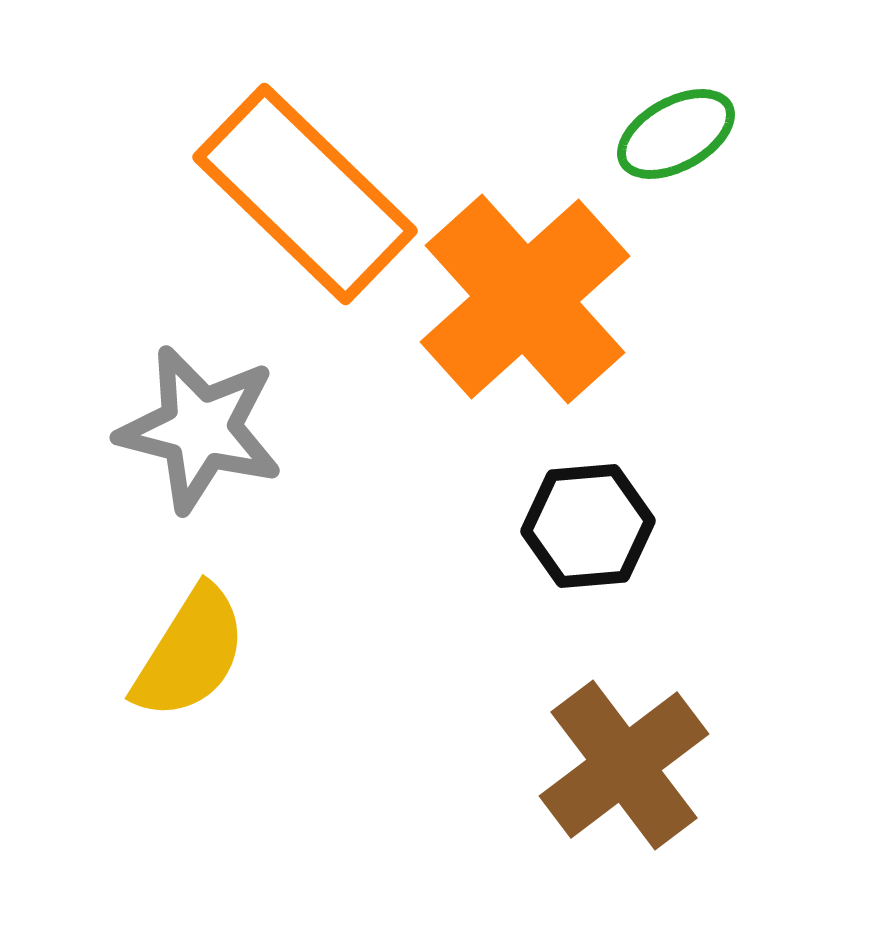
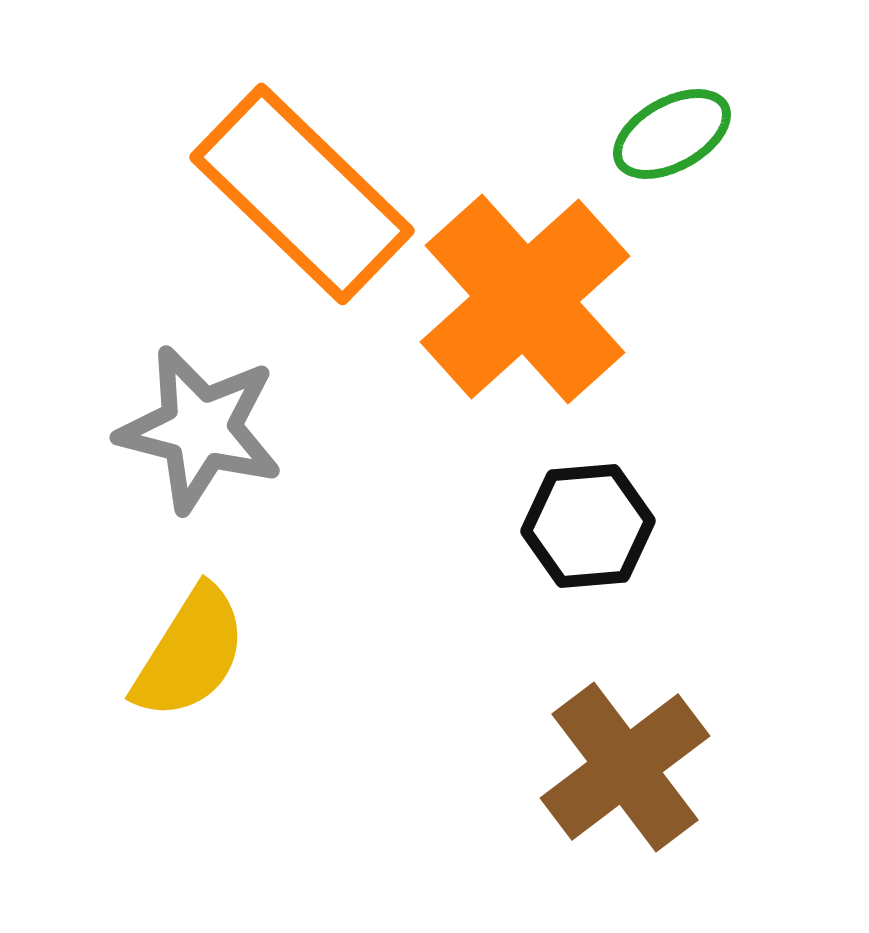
green ellipse: moved 4 px left
orange rectangle: moved 3 px left
brown cross: moved 1 px right, 2 px down
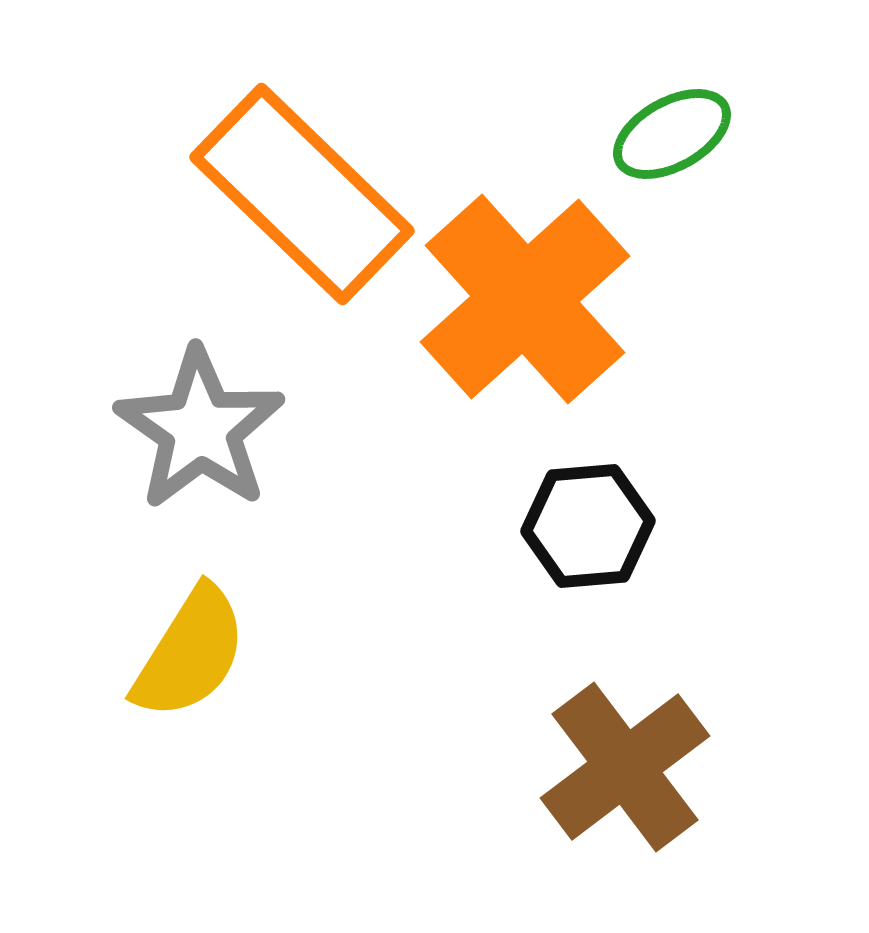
gray star: rotated 21 degrees clockwise
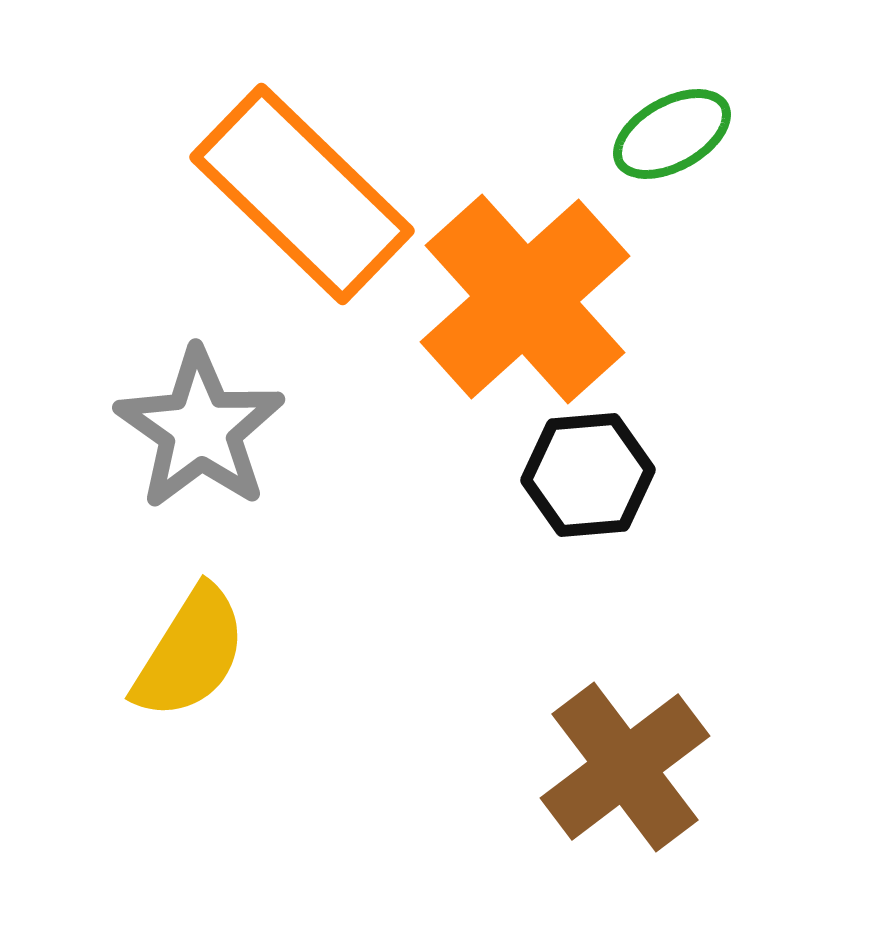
black hexagon: moved 51 px up
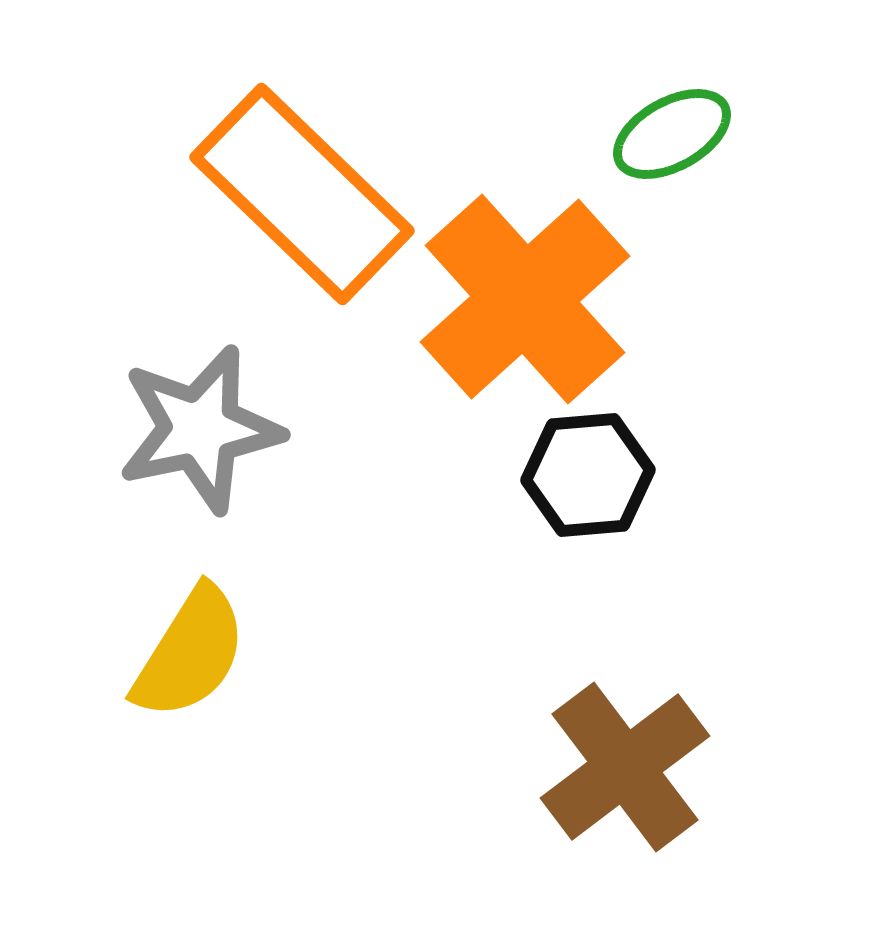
gray star: rotated 25 degrees clockwise
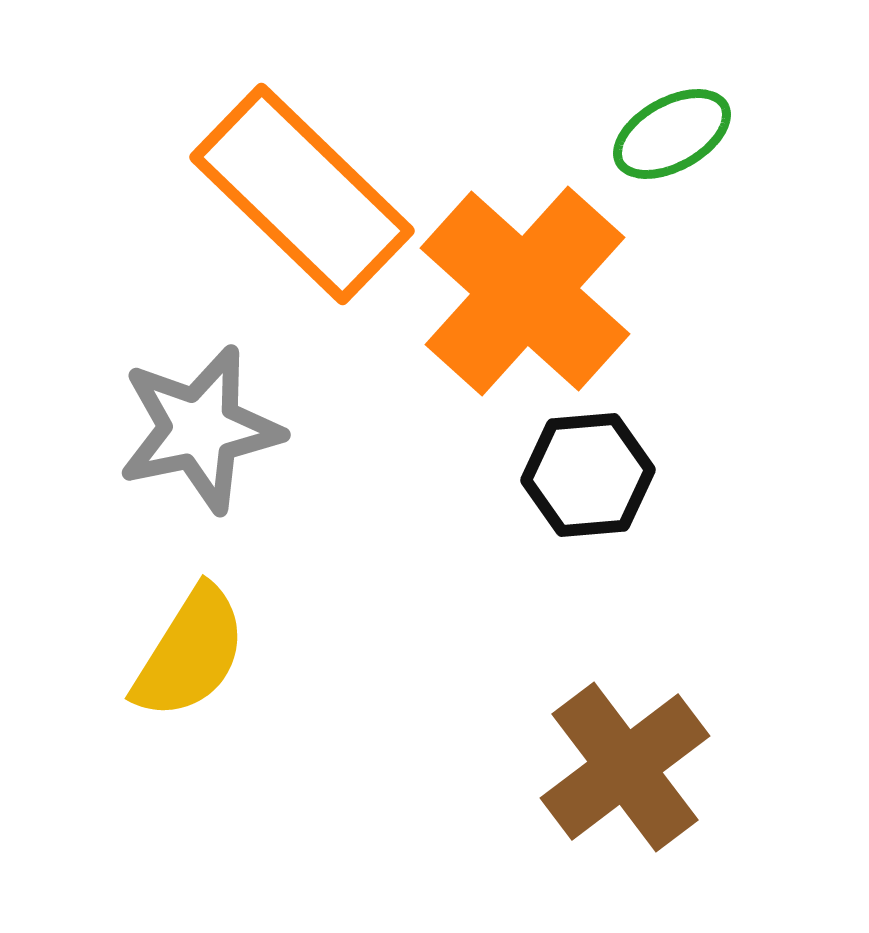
orange cross: moved 8 px up; rotated 6 degrees counterclockwise
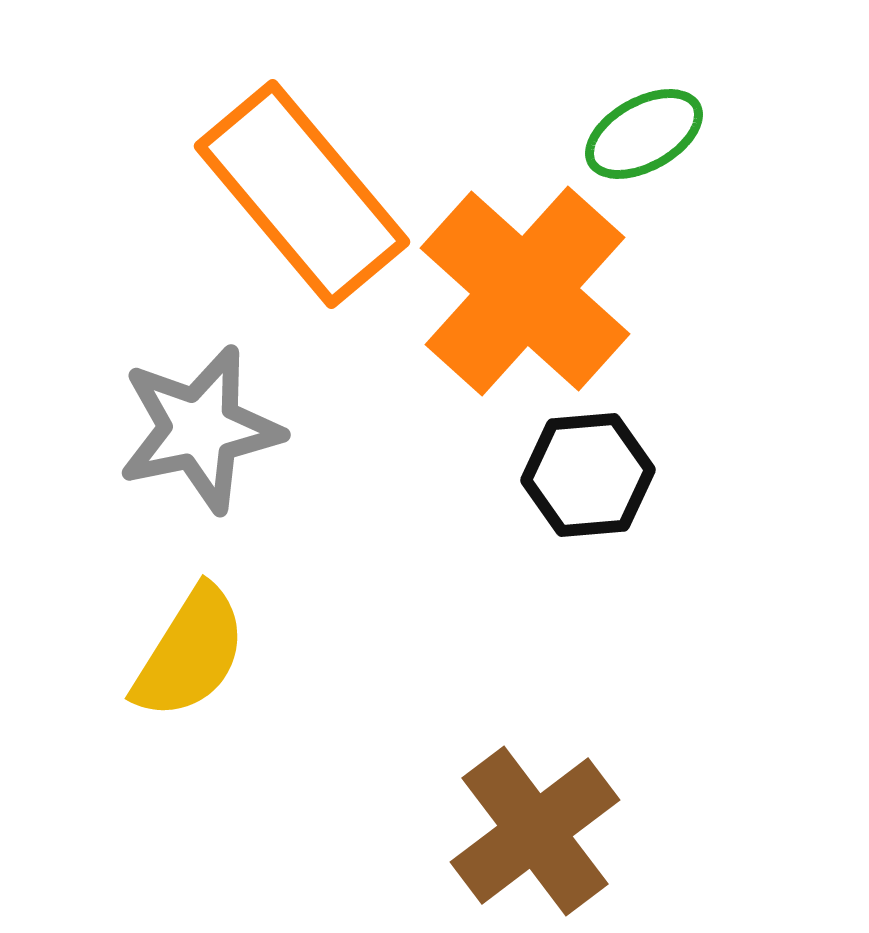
green ellipse: moved 28 px left
orange rectangle: rotated 6 degrees clockwise
brown cross: moved 90 px left, 64 px down
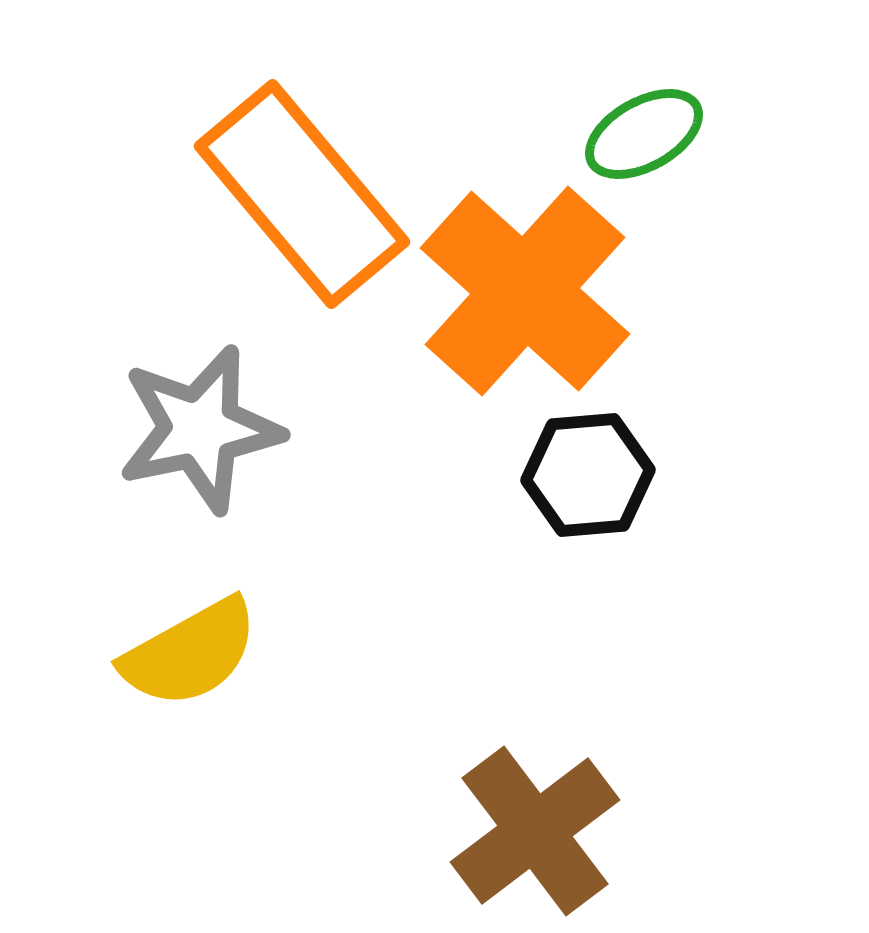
yellow semicircle: rotated 29 degrees clockwise
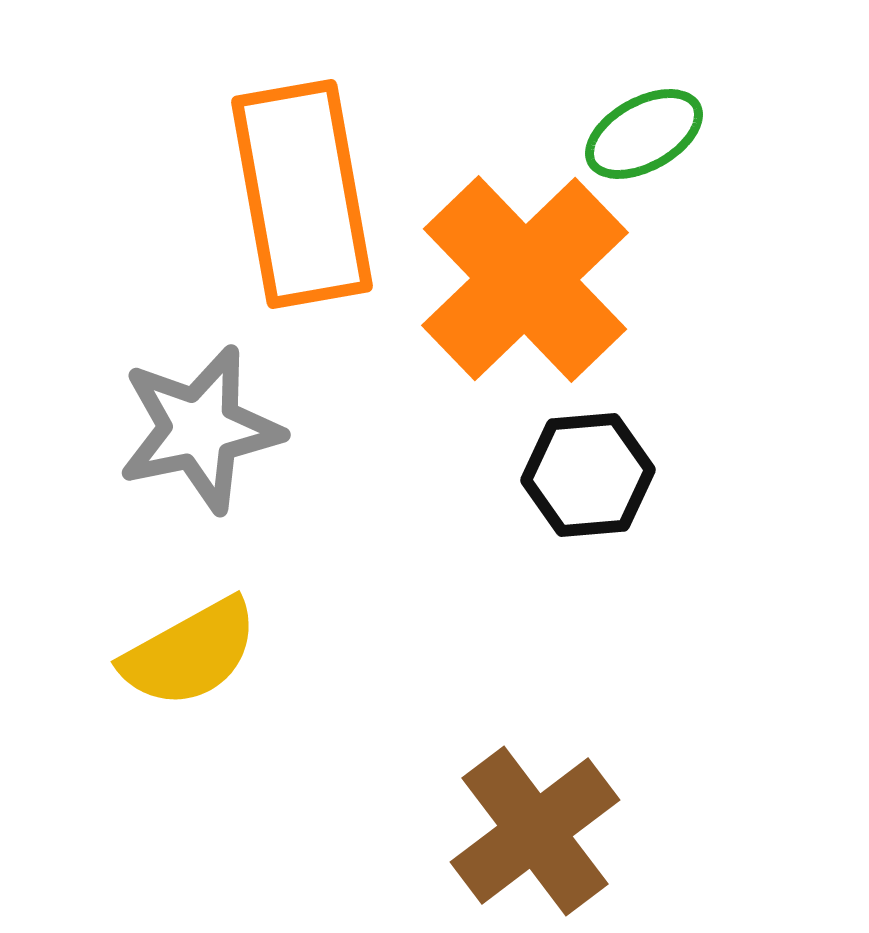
orange rectangle: rotated 30 degrees clockwise
orange cross: moved 12 px up; rotated 4 degrees clockwise
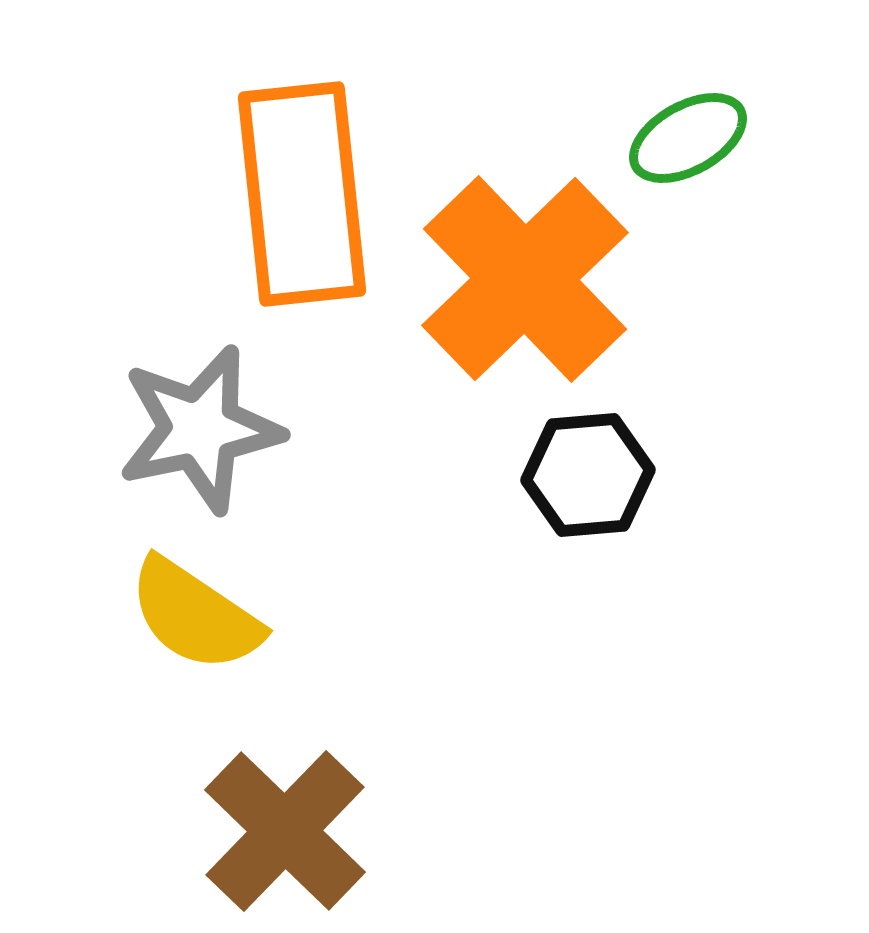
green ellipse: moved 44 px right, 4 px down
orange rectangle: rotated 4 degrees clockwise
yellow semicircle: moved 5 px right, 38 px up; rotated 63 degrees clockwise
brown cross: moved 250 px left; rotated 9 degrees counterclockwise
